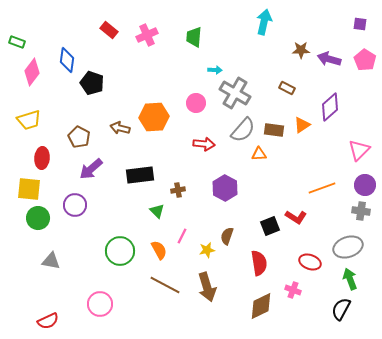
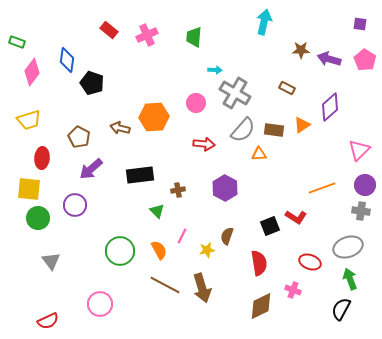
gray triangle at (51, 261): rotated 42 degrees clockwise
brown arrow at (207, 287): moved 5 px left, 1 px down
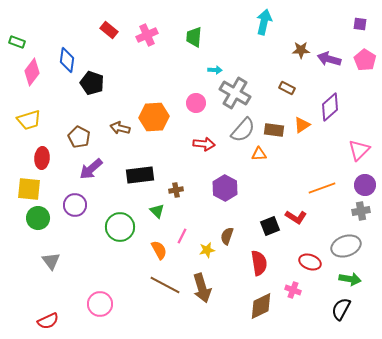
brown cross at (178, 190): moved 2 px left
gray cross at (361, 211): rotated 18 degrees counterclockwise
gray ellipse at (348, 247): moved 2 px left, 1 px up
green circle at (120, 251): moved 24 px up
green arrow at (350, 279): rotated 120 degrees clockwise
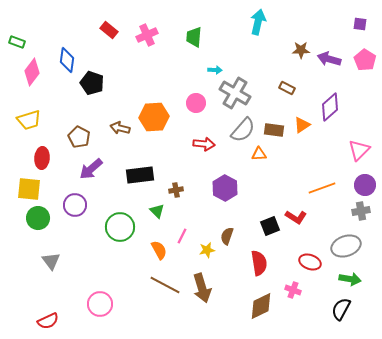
cyan arrow at (264, 22): moved 6 px left
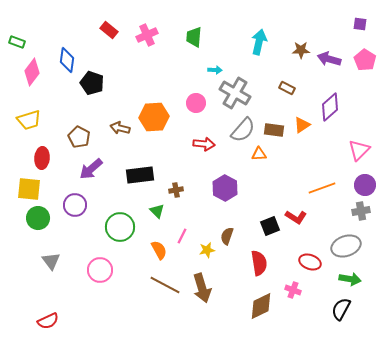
cyan arrow at (258, 22): moved 1 px right, 20 px down
pink circle at (100, 304): moved 34 px up
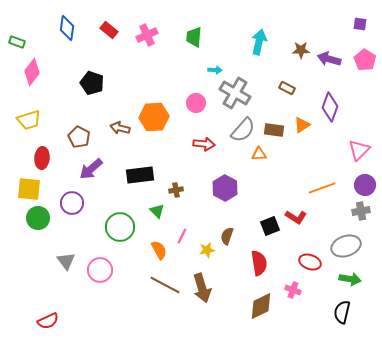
blue diamond at (67, 60): moved 32 px up
purple diamond at (330, 107): rotated 28 degrees counterclockwise
purple circle at (75, 205): moved 3 px left, 2 px up
gray triangle at (51, 261): moved 15 px right
black semicircle at (341, 309): moved 1 px right, 3 px down; rotated 15 degrees counterclockwise
